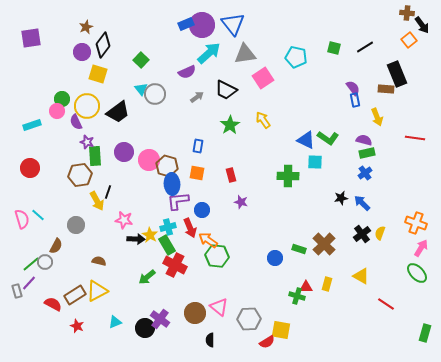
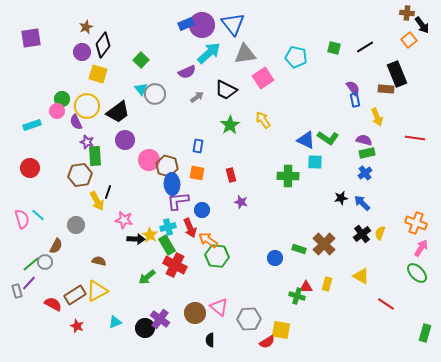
purple circle at (124, 152): moved 1 px right, 12 px up
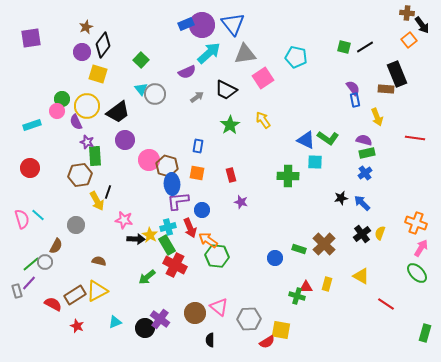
green square at (334, 48): moved 10 px right, 1 px up
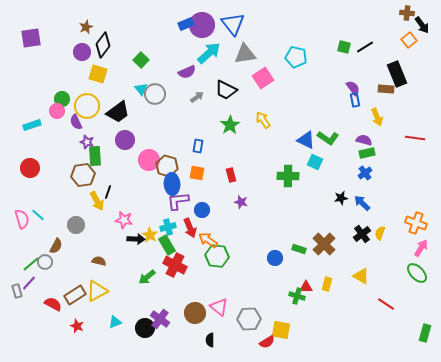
cyan square at (315, 162): rotated 21 degrees clockwise
brown hexagon at (80, 175): moved 3 px right
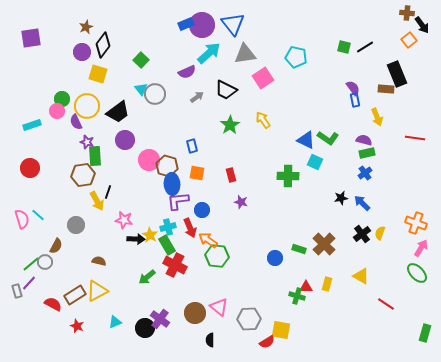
blue rectangle at (198, 146): moved 6 px left; rotated 24 degrees counterclockwise
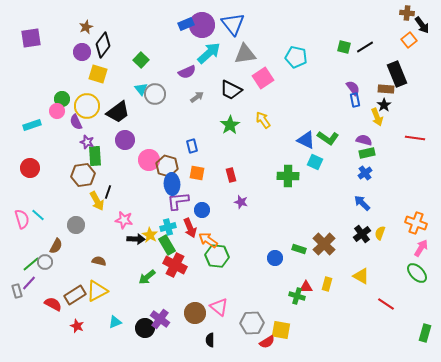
black trapezoid at (226, 90): moved 5 px right
black star at (341, 198): moved 43 px right, 93 px up; rotated 24 degrees counterclockwise
gray hexagon at (249, 319): moved 3 px right, 4 px down
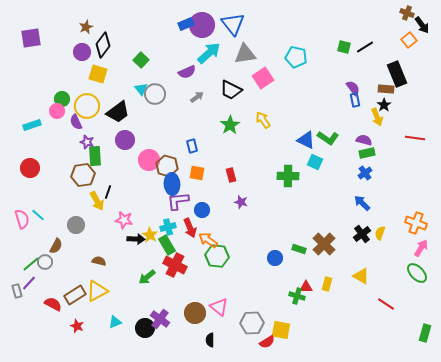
brown cross at (407, 13): rotated 16 degrees clockwise
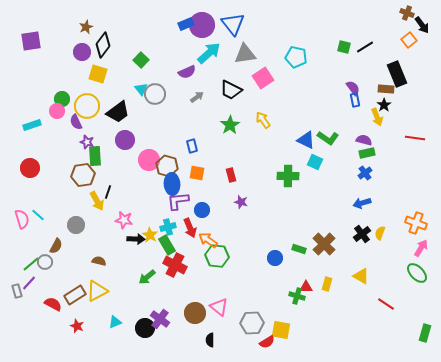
purple square at (31, 38): moved 3 px down
blue arrow at (362, 203): rotated 60 degrees counterclockwise
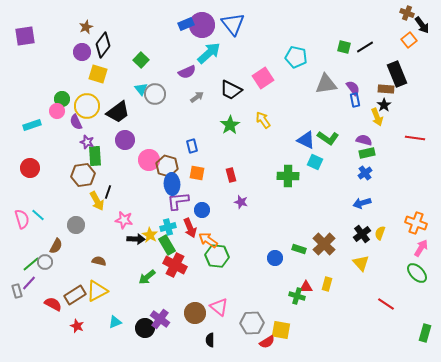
purple square at (31, 41): moved 6 px left, 5 px up
gray triangle at (245, 54): moved 81 px right, 30 px down
yellow triangle at (361, 276): moved 13 px up; rotated 18 degrees clockwise
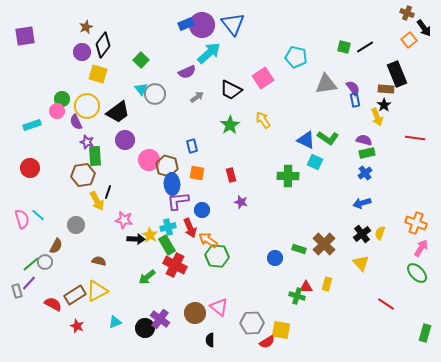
black arrow at (422, 25): moved 2 px right, 3 px down
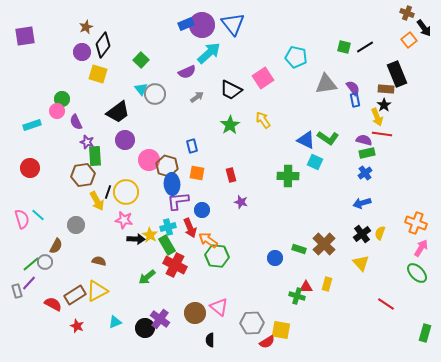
yellow circle at (87, 106): moved 39 px right, 86 px down
red line at (415, 138): moved 33 px left, 4 px up
